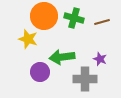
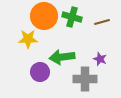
green cross: moved 2 px left, 1 px up
yellow star: rotated 18 degrees counterclockwise
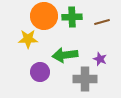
green cross: rotated 18 degrees counterclockwise
green arrow: moved 3 px right, 2 px up
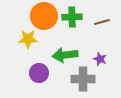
purple circle: moved 1 px left, 1 px down
gray cross: moved 2 px left
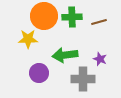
brown line: moved 3 px left
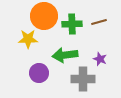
green cross: moved 7 px down
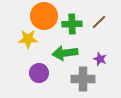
brown line: rotated 28 degrees counterclockwise
green arrow: moved 2 px up
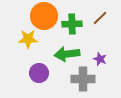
brown line: moved 1 px right, 4 px up
green arrow: moved 2 px right, 1 px down
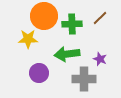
gray cross: moved 1 px right
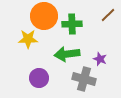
brown line: moved 8 px right, 3 px up
purple circle: moved 5 px down
gray cross: rotated 15 degrees clockwise
